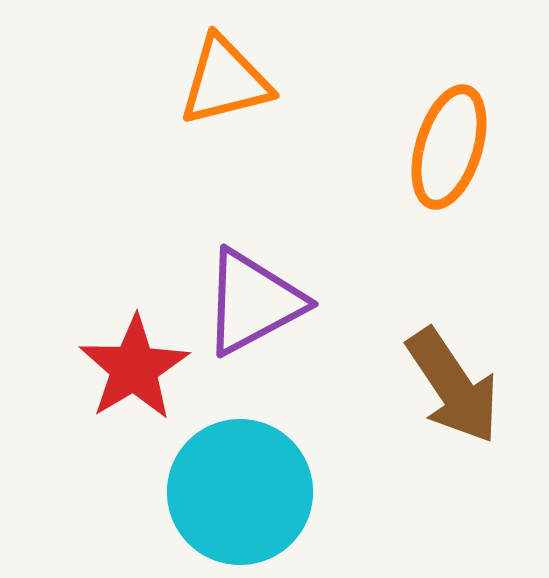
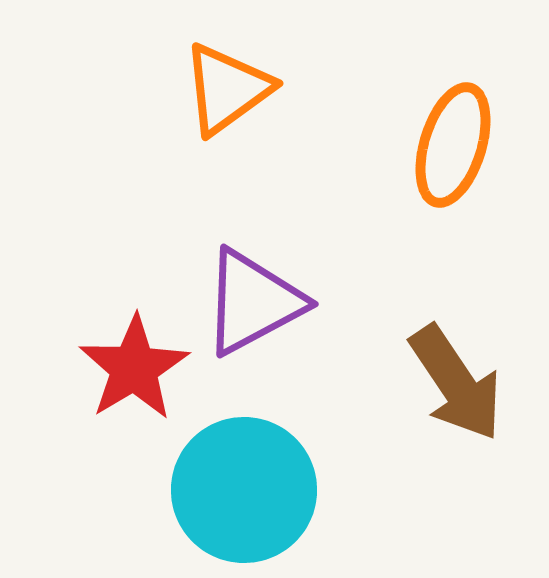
orange triangle: moved 2 px right, 8 px down; rotated 22 degrees counterclockwise
orange ellipse: moved 4 px right, 2 px up
brown arrow: moved 3 px right, 3 px up
cyan circle: moved 4 px right, 2 px up
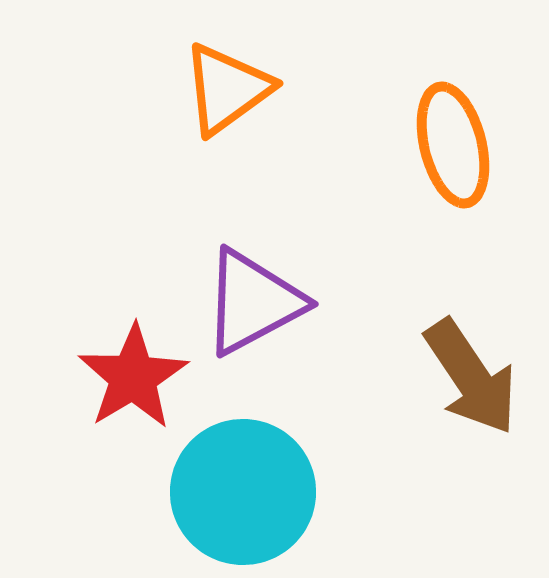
orange ellipse: rotated 31 degrees counterclockwise
red star: moved 1 px left, 9 px down
brown arrow: moved 15 px right, 6 px up
cyan circle: moved 1 px left, 2 px down
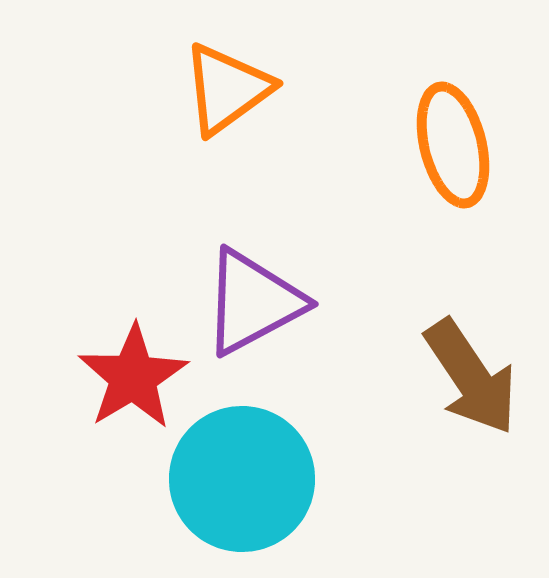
cyan circle: moved 1 px left, 13 px up
